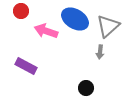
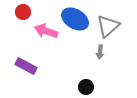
red circle: moved 2 px right, 1 px down
black circle: moved 1 px up
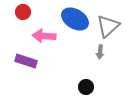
pink arrow: moved 2 px left, 5 px down; rotated 15 degrees counterclockwise
purple rectangle: moved 5 px up; rotated 10 degrees counterclockwise
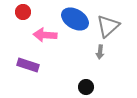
pink arrow: moved 1 px right, 1 px up
purple rectangle: moved 2 px right, 4 px down
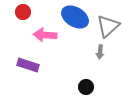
blue ellipse: moved 2 px up
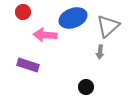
blue ellipse: moved 2 px left, 1 px down; rotated 52 degrees counterclockwise
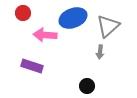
red circle: moved 1 px down
purple rectangle: moved 4 px right, 1 px down
black circle: moved 1 px right, 1 px up
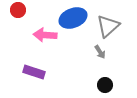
red circle: moved 5 px left, 3 px up
gray arrow: rotated 40 degrees counterclockwise
purple rectangle: moved 2 px right, 6 px down
black circle: moved 18 px right, 1 px up
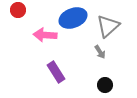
purple rectangle: moved 22 px right; rotated 40 degrees clockwise
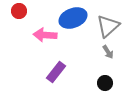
red circle: moved 1 px right, 1 px down
gray arrow: moved 8 px right
purple rectangle: rotated 70 degrees clockwise
black circle: moved 2 px up
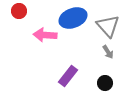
gray triangle: rotated 30 degrees counterclockwise
purple rectangle: moved 12 px right, 4 px down
